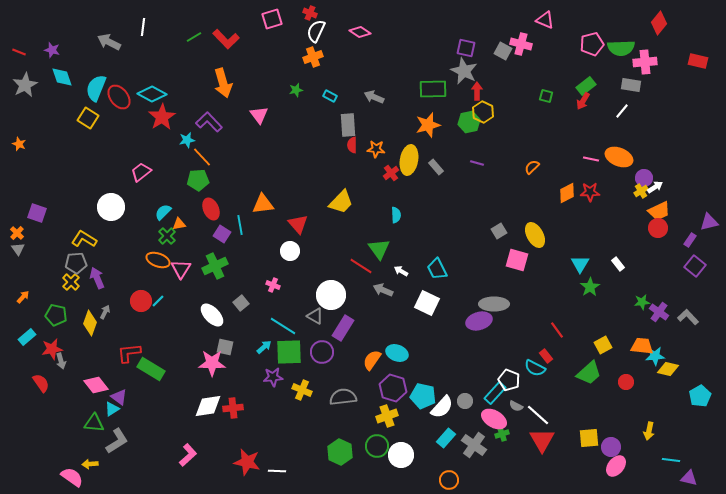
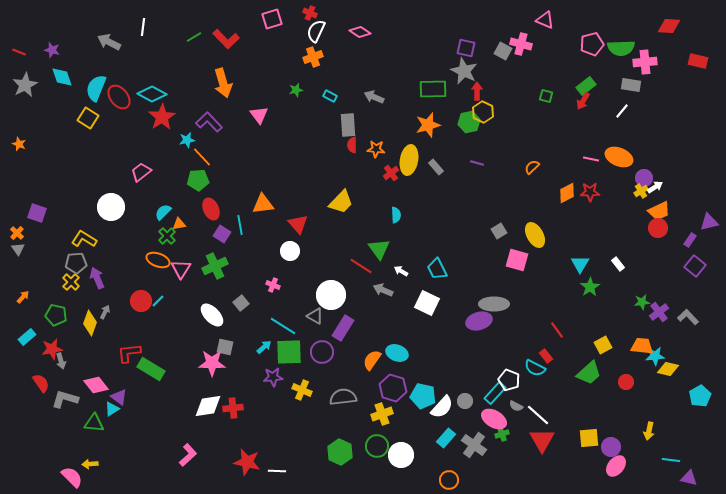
red diamond at (659, 23): moved 10 px right, 3 px down; rotated 55 degrees clockwise
purple cross at (659, 312): rotated 18 degrees clockwise
yellow cross at (387, 416): moved 5 px left, 2 px up
gray L-shape at (117, 441): moved 52 px left, 42 px up; rotated 132 degrees counterclockwise
pink semicircle at (72, 477): rotated 10 degrees clockwise
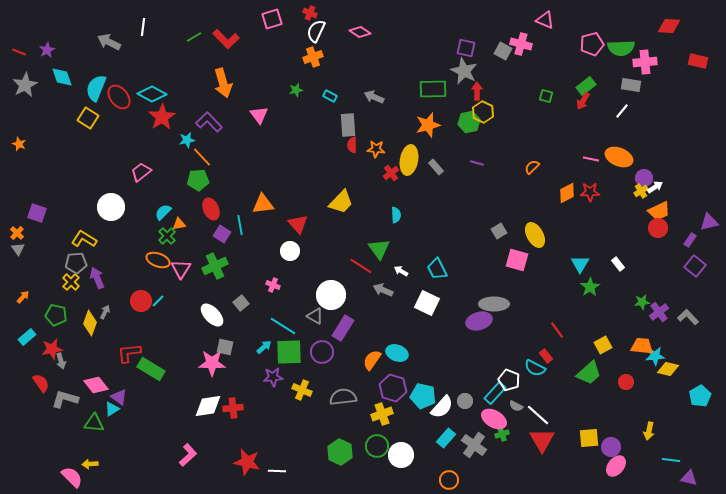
purple star at (52, 50): moved 5 px left; rotated 28 degrees clockwise
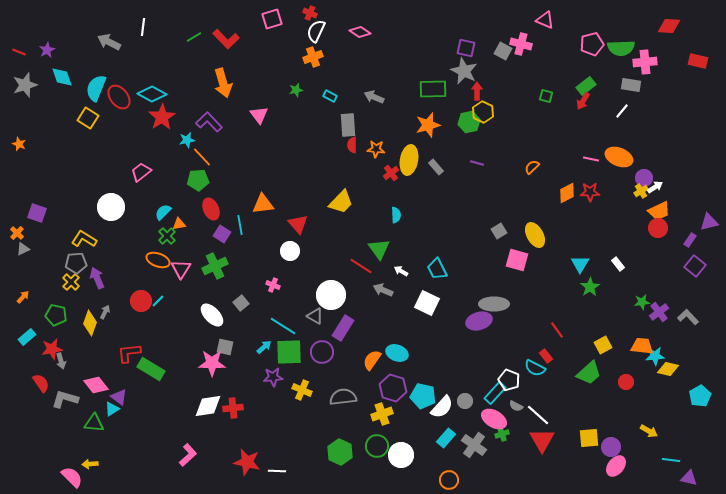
gray star at (25, 85): rotated 10 degrees clockwise
gray triangle at (18, 249): moved 5 px right; rotated 40 degrees clockwise
yellow arrow at (649, 431): rotated 72 degrees counterclockwise
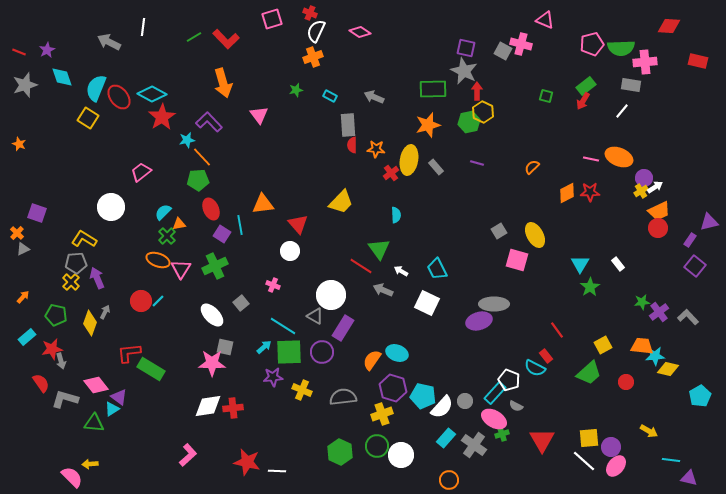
white line at (538, 415): moved 46 px right, 46 px down
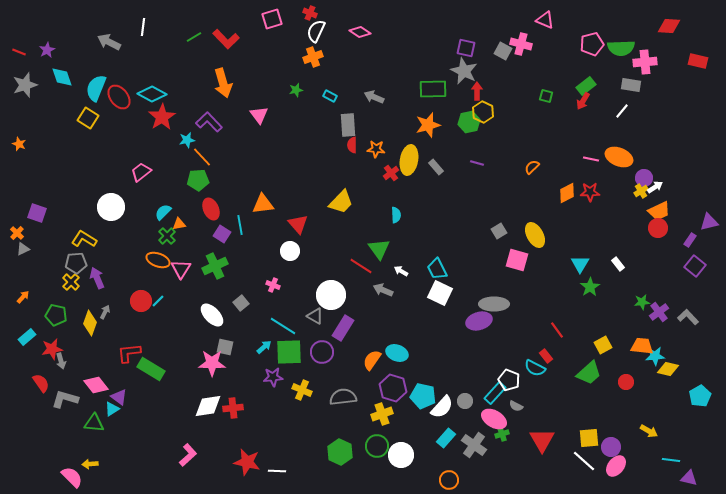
white square at (427, 303): moved 13 px right, 10 px up
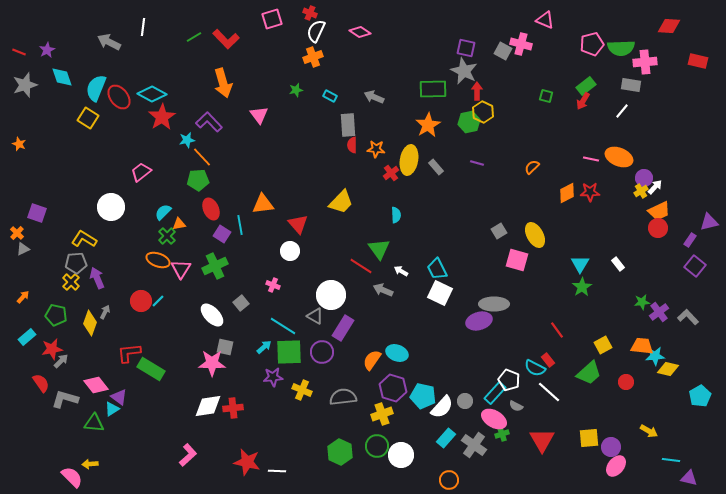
orange star at (428, 125): rotated 15 degrees counterclockwise
white arrow at (655, 187): rotated 14 degrees counterclockwise
green star at (590, 287): moved 8 px left
red rectangle at (546, 356): moved 2 px right, 4 px down
gray arrow at (61, 361): rotated 119 degrees counterclockwise
white line at (584, 461): moved 35 px left, 69 px up
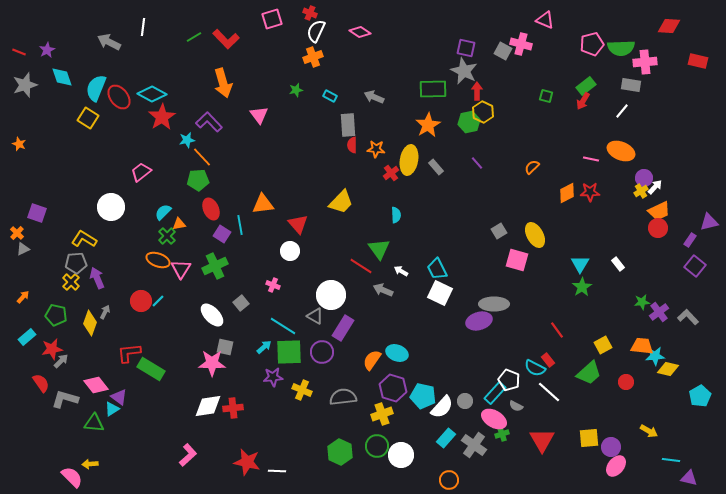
orange ellipse at (619, 157): moved 2 px right, 6 px up
purple line at (477, 163): rotated 32 degrees clockwise
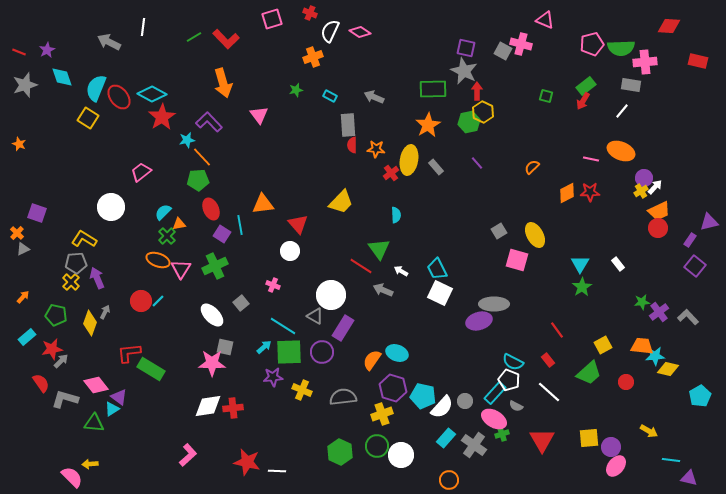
white semicircle at (316, 31): moved 14 px right
cyan semicircle at (535, 368): moved 22 px left, 6 px up
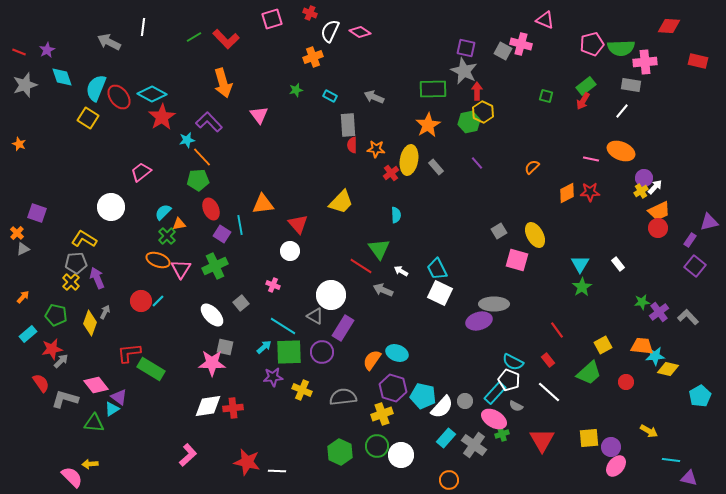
cyan rectangle at (27, 337): moved 1 px right, 3 px up
